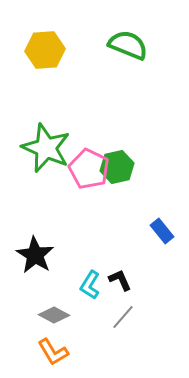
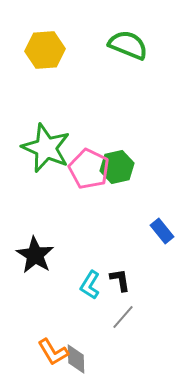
black L-shape: rotated 15 degrees clockwise
gray diamond: moved 22 px right, 44 px down; rotated 60 degrees clockwise
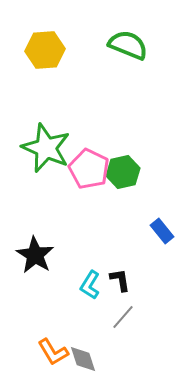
green hexagon: moved 6 px right, 5 px down
gray diamond: moved 7 px right; rotated 16 degrees counterclockwise
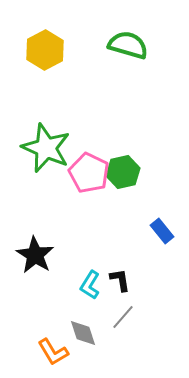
green semicircle: rotated 6 degrees counterclockwise
yellow hexagon: rotated 24 degrees counterclockwise
pink pentagon: moved 4 px down
gray diamond: moved 26 px up
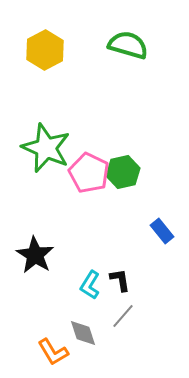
gray line: moved 1 px up
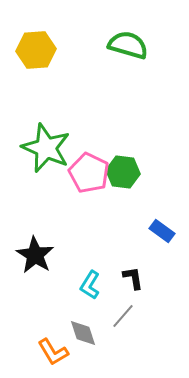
yellow hexagon: moved 9 px left; rotated 24 degrees clockwise
green hexagon: rotated 20 degrees clockwise
blue rectangle: rotated 15 degrees counterclockwise
black L-shape: moved 13 px right, 2 px up
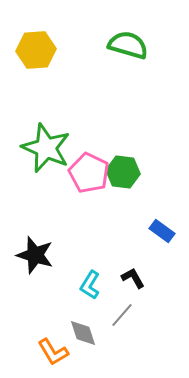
black star: rotated 15 degrees counterclockwise
black L-shape: rotated 20 degrees counterclockwise
gray line: moved 1 px left, 1 px up
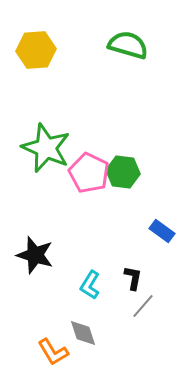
black L-shape: rotated 40 degrees clockwise
gray line: moved 21 px right, 9 px up
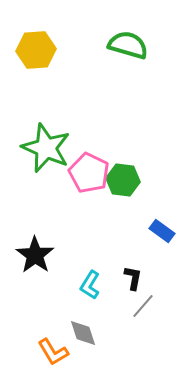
green hexagon: moved 8 px down
black star: rotated 18 degrees clockwise
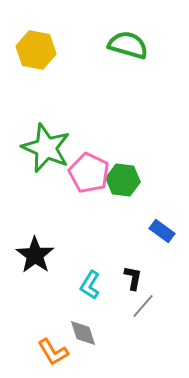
yellow hexagon: rotated 15 degrees clockwise
